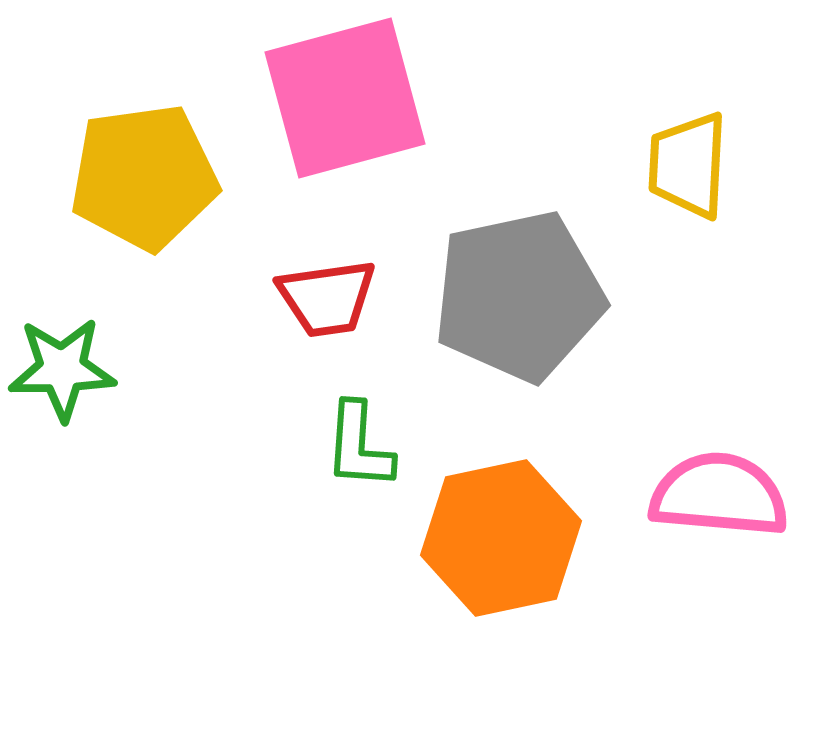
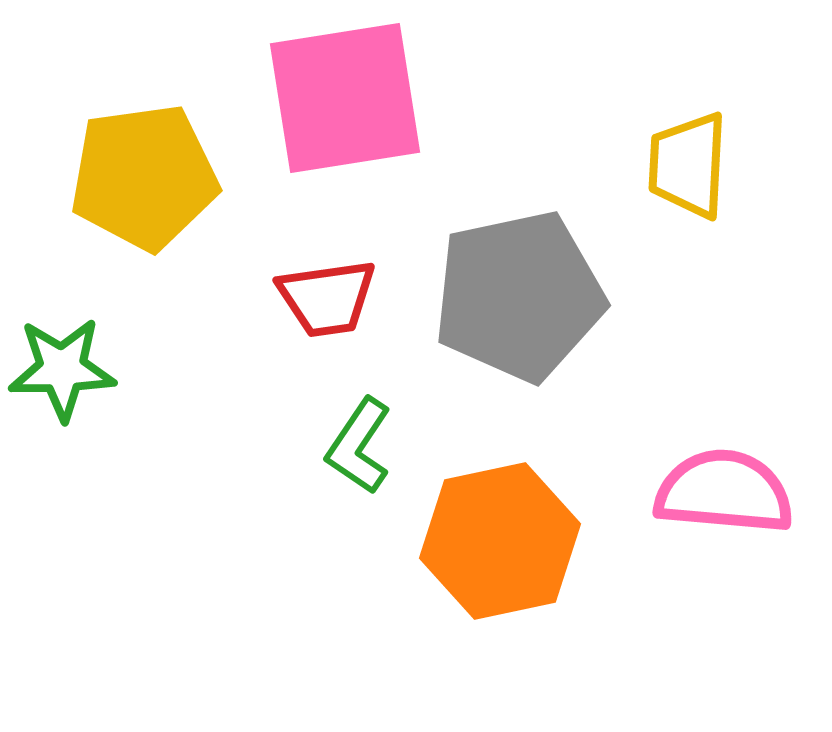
pink square: rotated 6 degrees clockwise
green L-shape: rotated 30 degrees clockwise
pink semicircle: moved 5 px right, 3 px up
orange hexagon: moved 1 px left, 3 px down
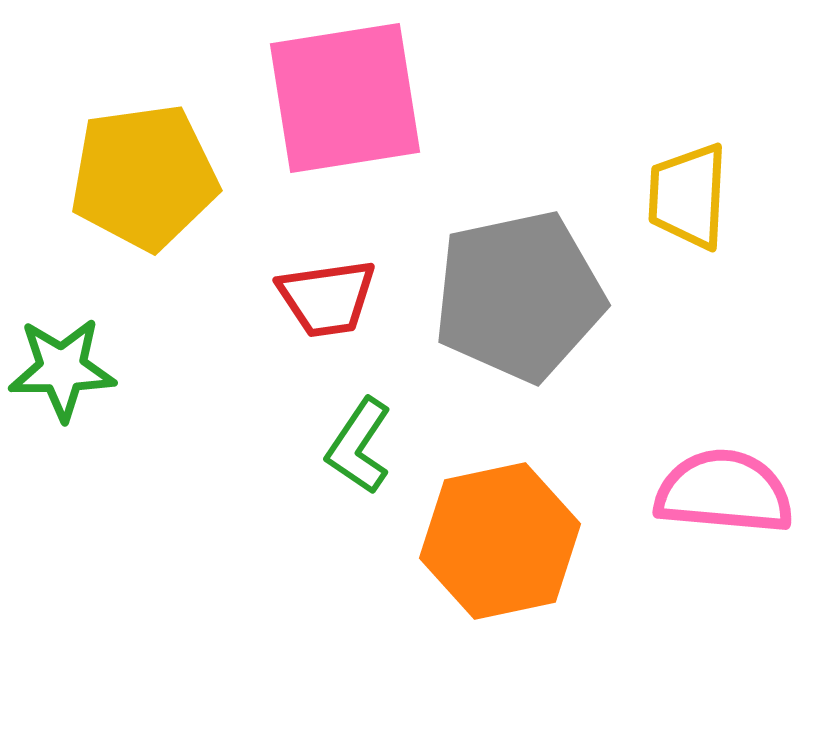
yellow trapezoid: moved 31 px down
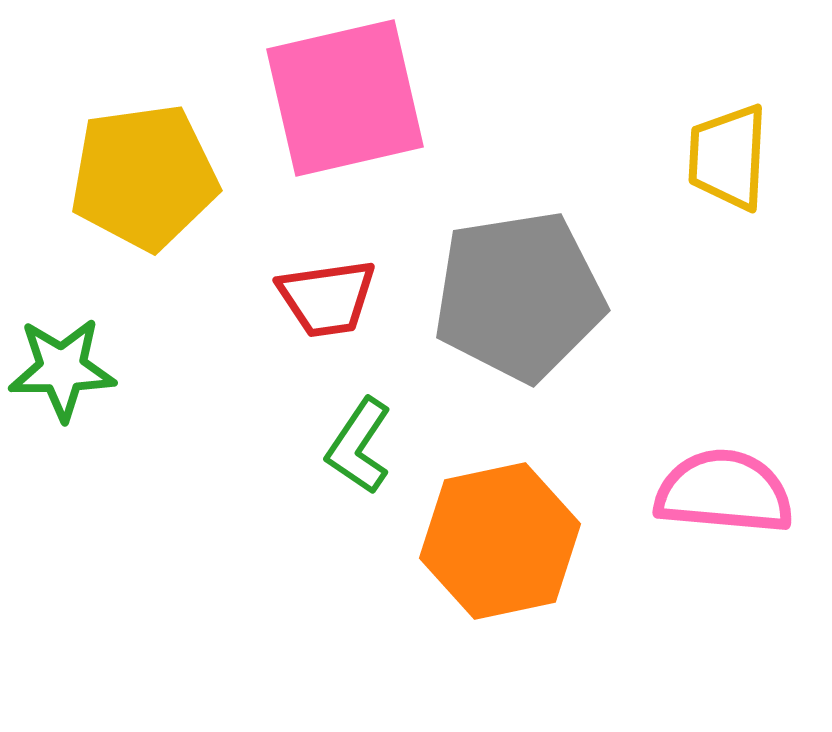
pink square: rotated 4 degrees counterclockwise
yellow trapezoid: moved 40 px right, 39 px up
gray pentagon: rotated 3 degrees clockwise
